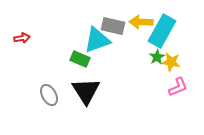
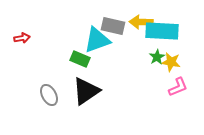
cyan rectangle: rotated 64 degrees clockwise
black triangle: rotated 28 degrees clockwise
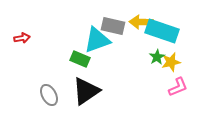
cyan rectangle: rotated 16 degrees clockwise
yellow star: rotated 24 degrees counterclockwise
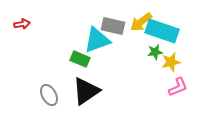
yellow arrow: rotated 40 degrees counterclockwise
red arrow: moved 14 px up
green star: moved 2 px left, 5 px up; rotated 21 degrees clockwise
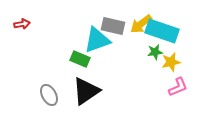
yellow arrow: moved 2 px down
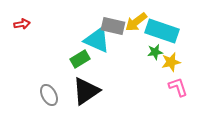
yellow arrow: moved 5 px left, 2 px up
cyan triangle: rotated 44 degrees clockwise
green rectangle: rotated 54 degrees counterclockwise
pink L-shape: rotated 85 degrees counterclockwise
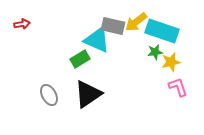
black triangle: moved 2 px right, 3 px down
